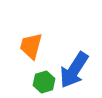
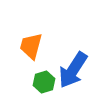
blue arrow: moved 1 px left
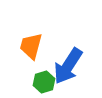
blue arrow: moved 5 px left, 4 px up
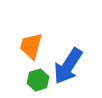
green hexagon: moved 6 px left, 2 px up
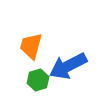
blue arrow: rotated 30 degrees clockwise
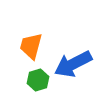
blue arrow: moved 5 px right, 2 px up
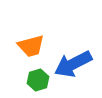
orange trapezoid: rotated 120 degrees counterclockwise
